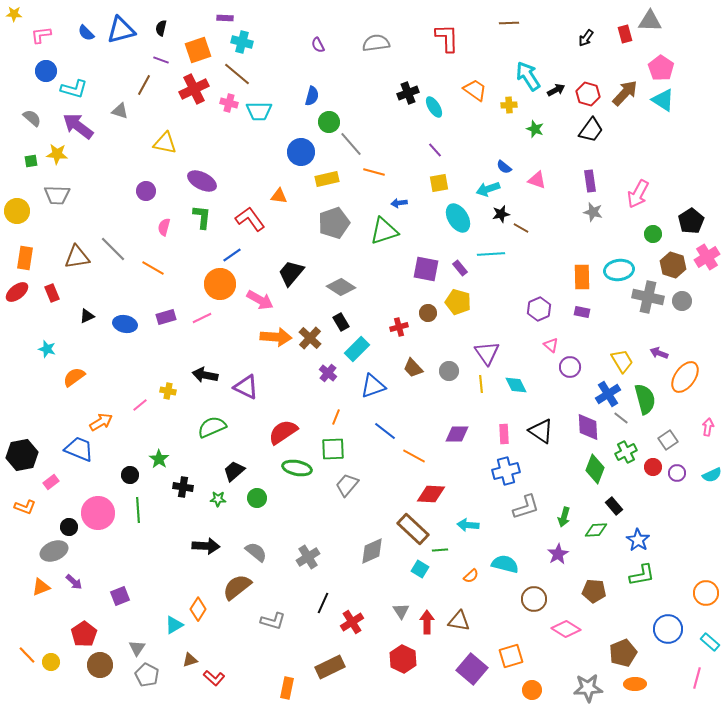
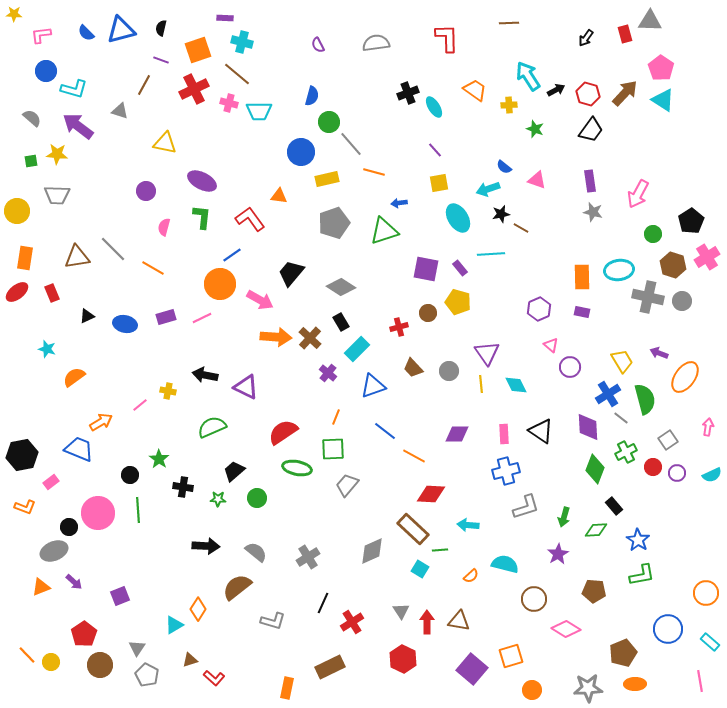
pink line at (697, 678): moved 3 px right, 3 px down; rotated 25 degrees counterclockwise
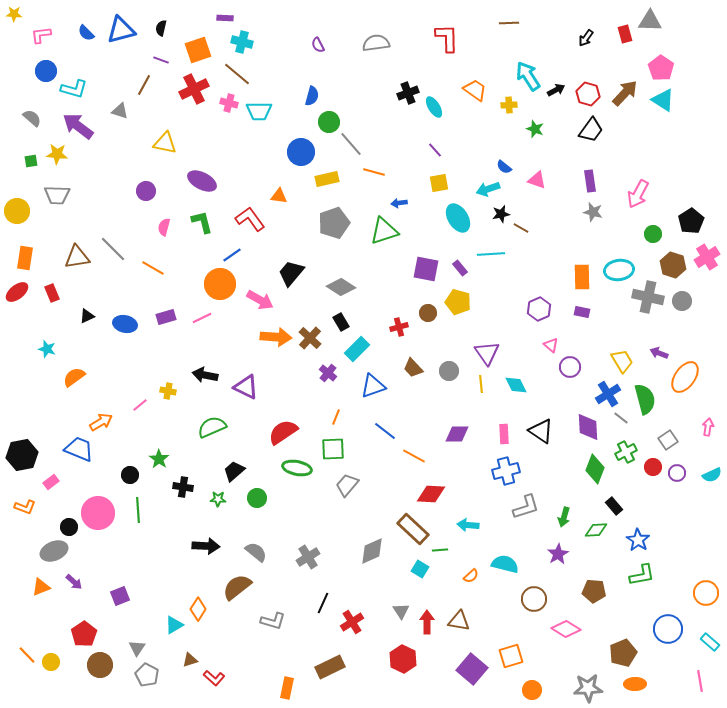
green L-shape at (202, 217): moved 5 px down; rotated 20 degrees counterclockwise
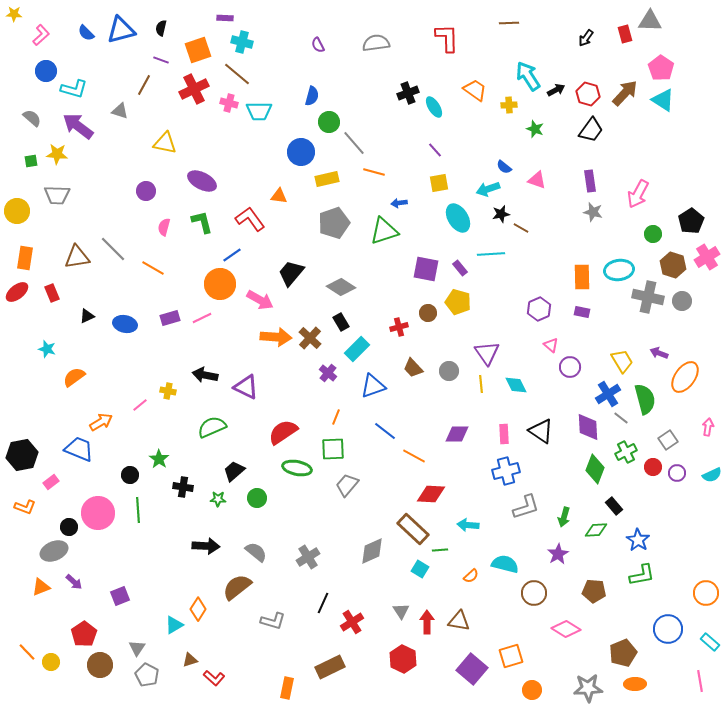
pink L-shape at (41, 35): rotated 145 degrees clockwise
gray line at (351, 144): moved 3 px right, 1 px up
purple rectangle at (166, 317): moved 4 px right, 1 px down
brown circle at (534, 599): moved 6 px up
orange line at (27, 655): moved 3 px up
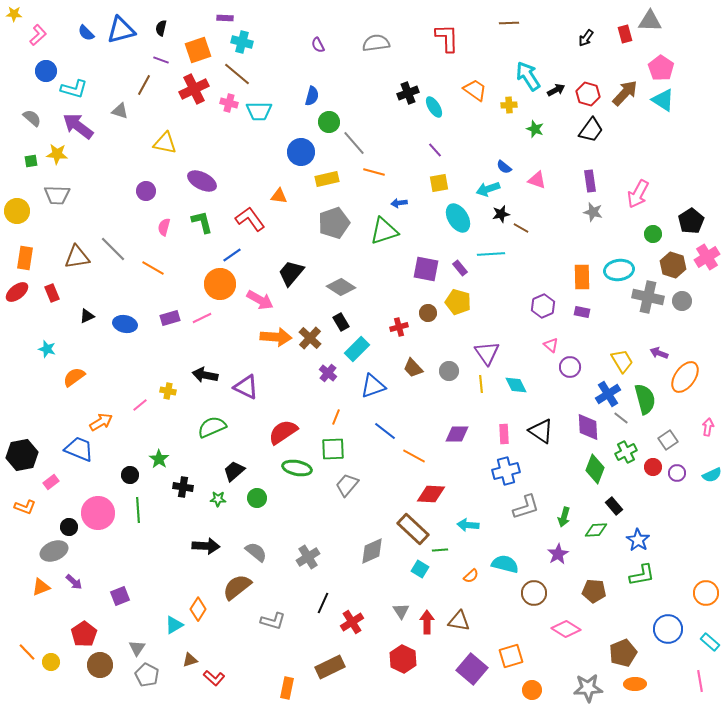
pink L-shape at (41, 35): moved 3 px left
purple hexagon at (539, 309): moved 4 px right, 3 px up
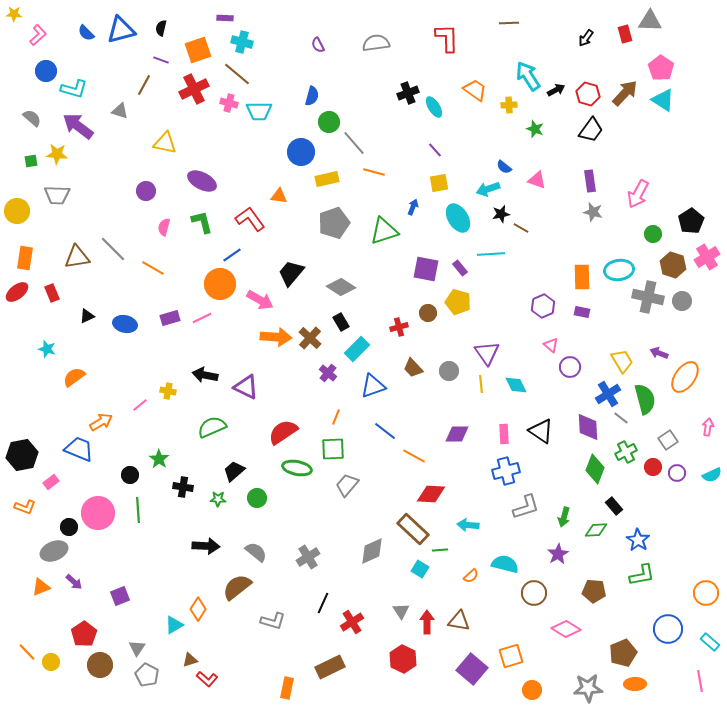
blue arrow at (399, 203): moved 14 px right, 4 px down; rotated 119 degrees clockwise
red L-shape at (214, 678): moved 7 px left, 1 px down
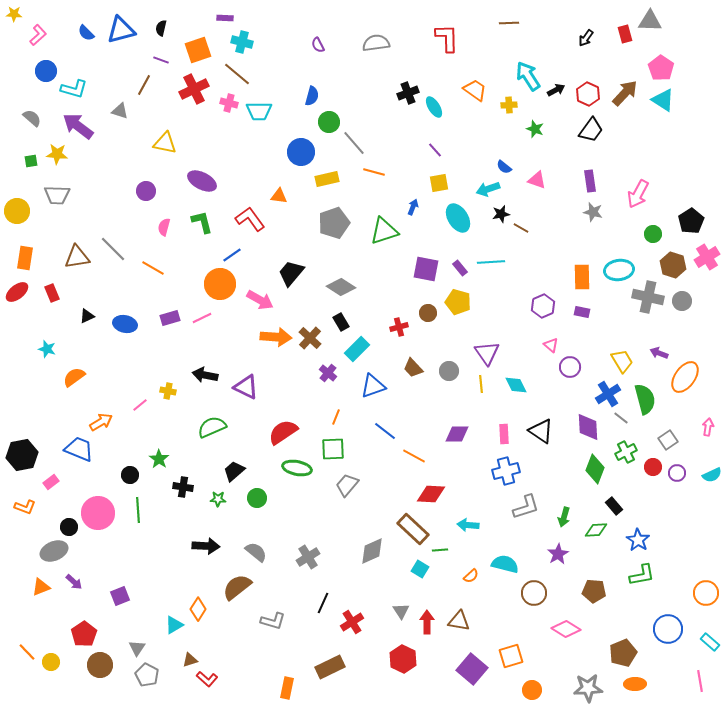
red hexagon at (588, 94): rotated 10 degrees clockwise
cyan line at (491, 254): moved 8 px down
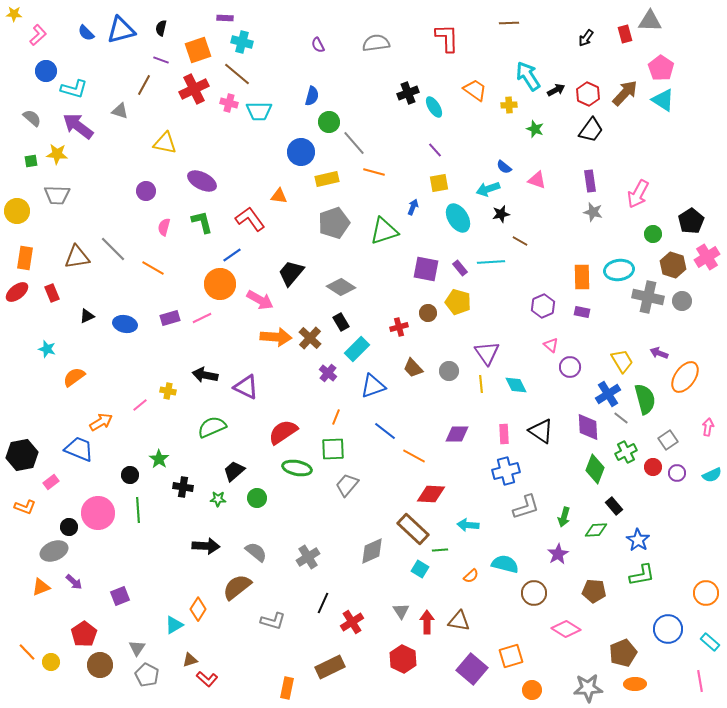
brown line at (521, 228): moved 1 px left, 13 px down
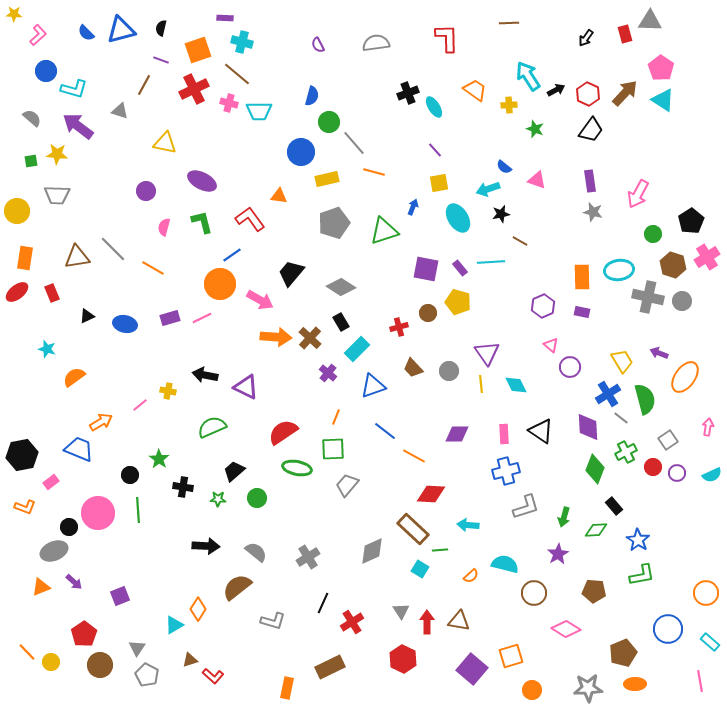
red L-shape at (207, 679): moved 6 px right, 3 px up
